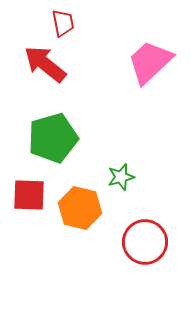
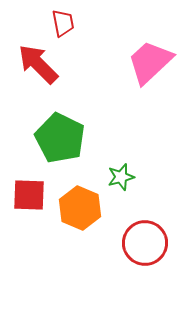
red arrow: moved 7 px left; rotated 6 degrees clockwise
green pentagon: moved 7 px right; rotated 30 degrees counterclockwise
orange hexagon: rotated 9 degrees clockwise
red circle: moved 1 px down
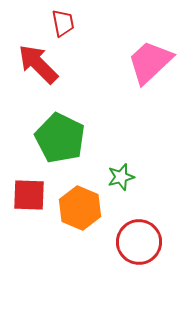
red circle: moved 6 px left, 1 px up
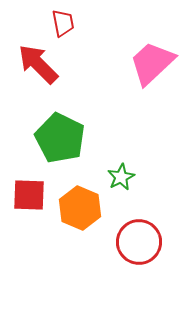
pink trapezoid: moved 2 px right, 1 px down
green star: rotated 12 degrees counterclockwise
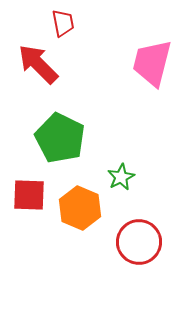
pink trapezoid: rotated 33 degrees counterclockwise
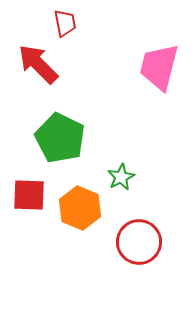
red trapezoid: moved 2 px right
pink trapezoid: moved 7 px right, 4 px down
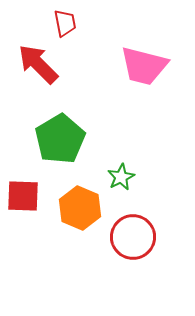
pink trapezoid: moved 15 px left, 1 px up; rotated 90 degrees counterclockwise
green pentagon: moved 1 px down; rotated 15 degrees clockwise
red square: moved 6 px left, 1 px down
red circle: moved 6 px left, 5 px up
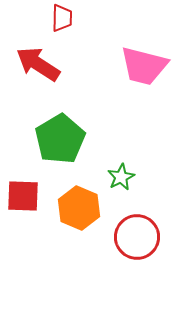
red trapezoid: moved 3 px left, 5 px up; rotated 12 degrees clockwise
red arrow: rotated 12 degrees counterclockwise
orange hexagon: moved 1 px left
red circle: moved 4 px right
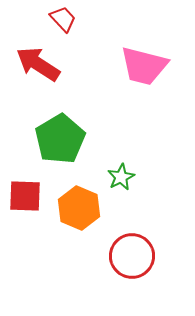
red trapezoid: moved 1 px right, 1 px down; rotated 44 degrees counterclockwise
red square: moved 2 px right
red circle: moved 5 px left, 19 px down
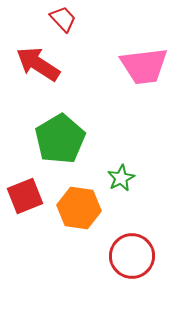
pink trapezoid: rotated 21 degrees counterclockwise
green star: moved 1 px down
red square: rotated 24 degrees counterclockwise
orange hexagon: rotated 15 degrees counterclockwise
